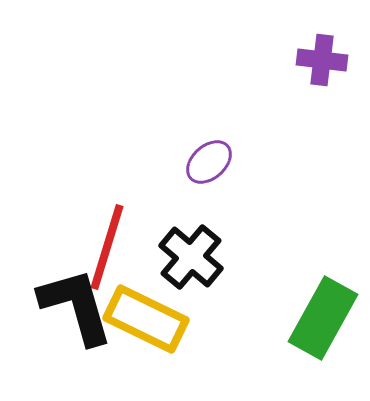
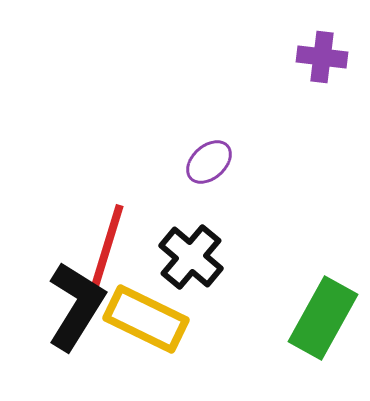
purple cross: moved 3 px up
black L-shape: rotated 48 degrees clockwise
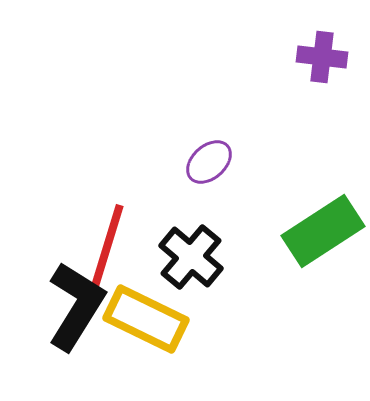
green rectangle: moved 87 px up; rotated 28 degrees clockwise
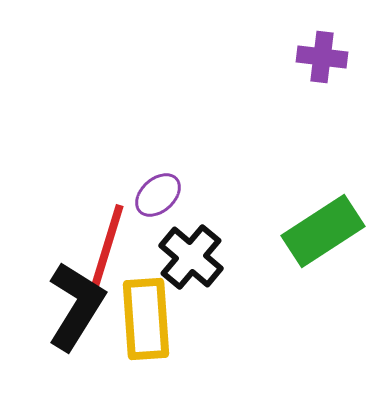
purple ellipse: moved 51 px left, 33 px down
yellow rectangle: rotated 60 degrees clockwise
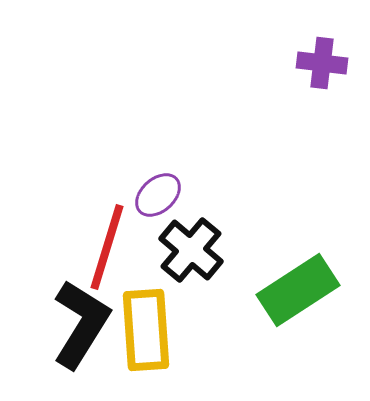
purple cross: moved 6 px down
green rectangle: moved 25 px left, 59 px down
black cross: moved 7 px up
black L-shape: moved 5 px right, 18 px down
yellow rectangle: moved 11 px down
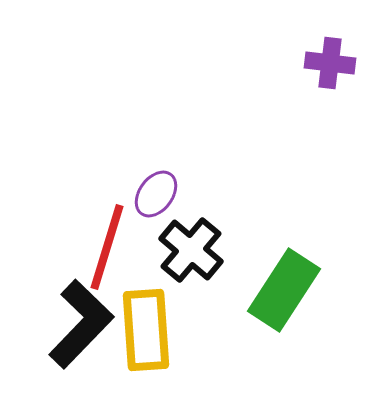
purple cross: moved 8 px right
purple ellipse: moved 2 px left, 1 px up; rotated 12 degrees counterclockwise
green rectangle: moved 14 px left; rotated 24 degrees counterclockwise
black L-shape: rotated 12 degrees clockwise
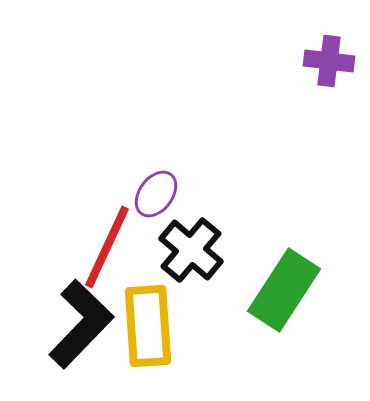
purple cross: moved 1 px left, 2 px up
red line: rotated 8 degrees clockwise
yellow rectangle: moved 2 px right, 4 px up
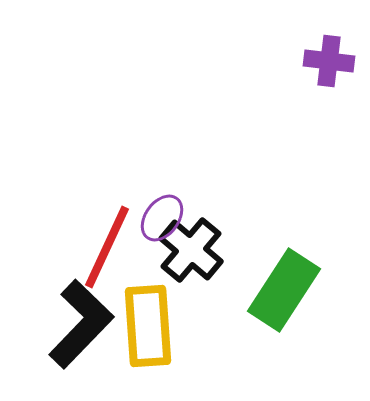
purple ellipse: moved 6 px right, 24 px down
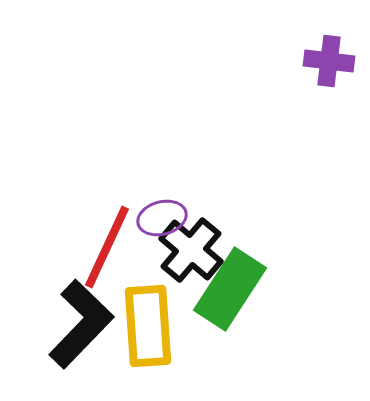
purple ellipse: rotated 39 degrees clockwise
green rectangle: moved 54 px left, 1 px up
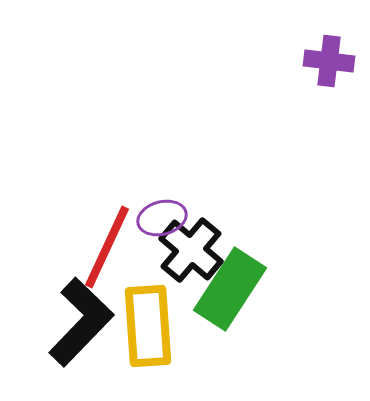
black L-shape: moved 2 px up
